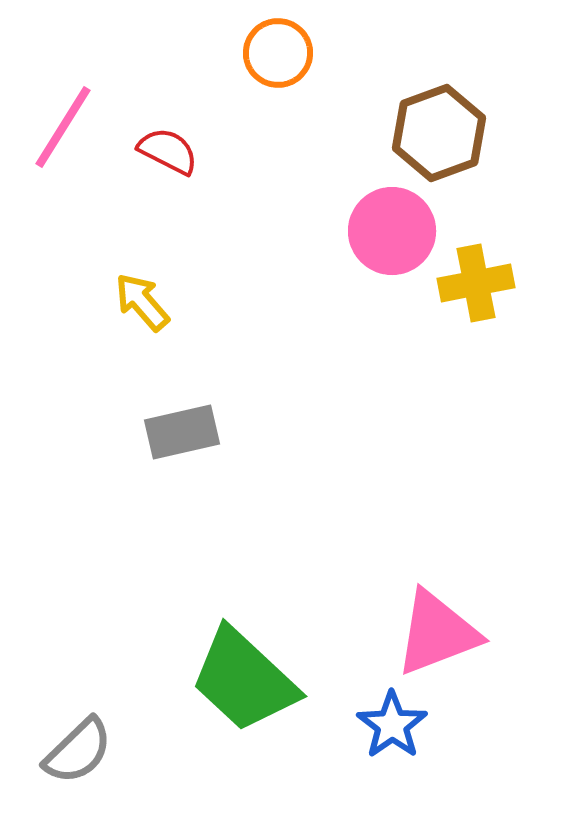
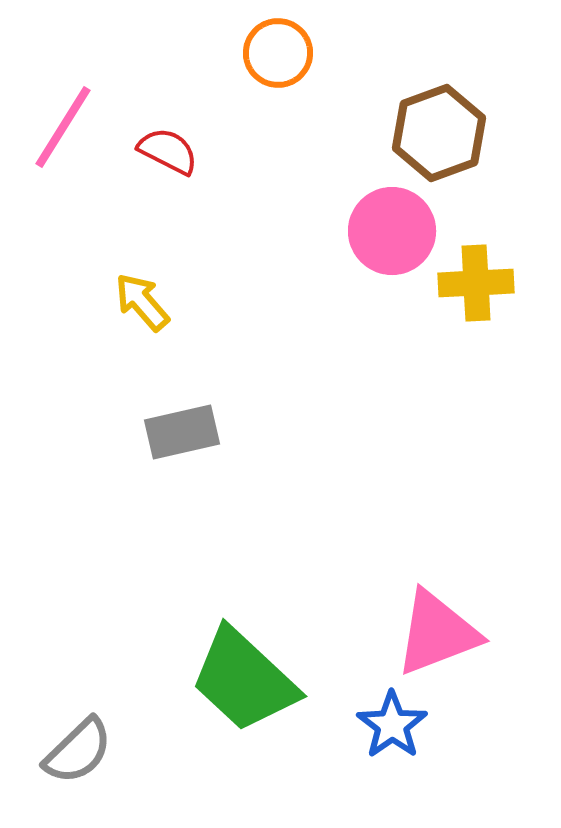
yellow cross: rotated 8 degrees clockwise
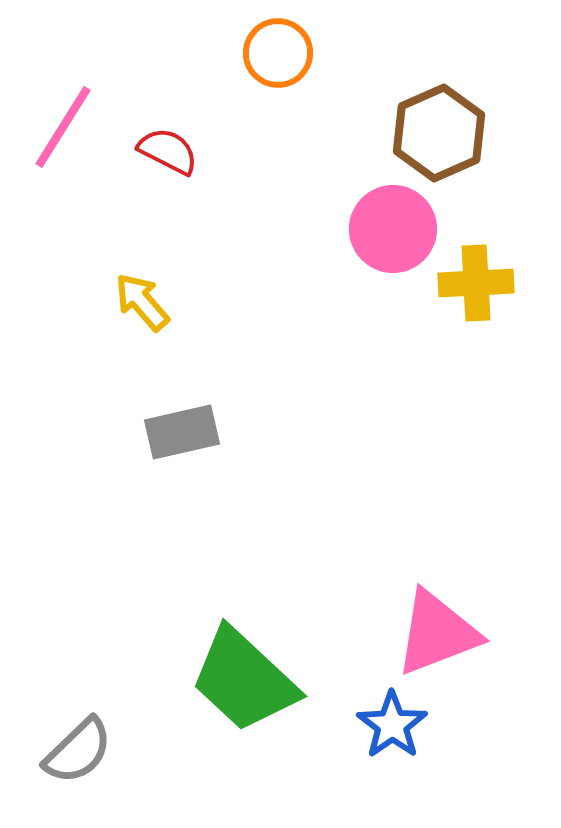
brown hexagon: rotated 4 degrees counterclockwise
pink circle: moved 1 px right, 2 px up
